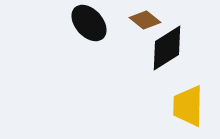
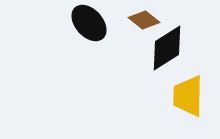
brown diamond: moved 1 px left
yellow trapezoid: moved 10 px up
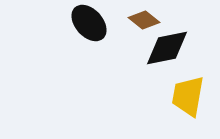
black diamond: rotated 21 degrees clockwise
yellow trapezoid: rotated 9 degrees clockwise
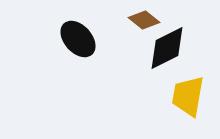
black ellipse: moved 11 px left, 16 px down
black diamond: rotated 15 degrees counterclockwise
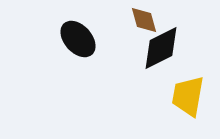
brown diamond: rotated 36 degrees clockwise
black diamond: moved 6 px left
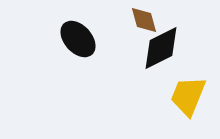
yellow trapezoid: rotated 12 degrees clockwise
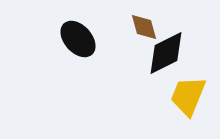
brown diamond: moved 7 px down
black diamond: moved 5 px right, 5 px down
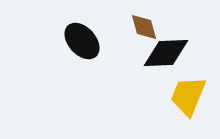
black ellipse: moved 4 px right, 2 px down
black diamond: rotated 24 degrees clockwise
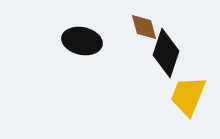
black ellipse: rotated 36 degrees counterclockwise
black diamond: rotated 69 degrees counterclockwise
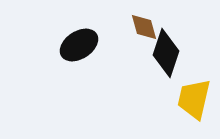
black ellipse: moved 3 px left, 4 px down; rotated 45 degrees counterclockwise
yellow trapezoid: moved 6 px right, 3 px down; rotated 9 degrees counterclockwise
